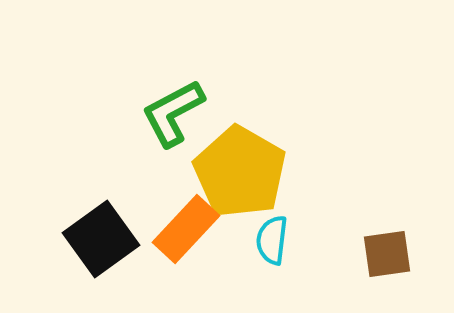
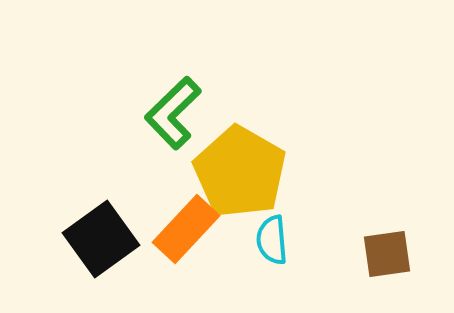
green L-shape: rotated 16 degrees counterclockwise
cyan semicircle: rotated 12 degrees counterclockwise
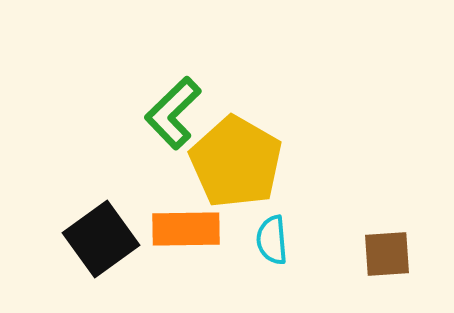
yellow pentagon: moved 4 px left, 10 px up
orange rectangle: rotated 46 degrees clockwise
brown square: rotated 4 degrees clockwise
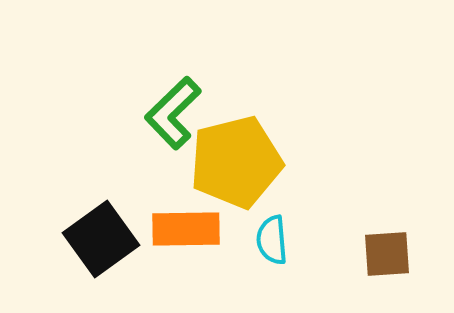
yellow pentagon: rotated 28 degrees clockwise
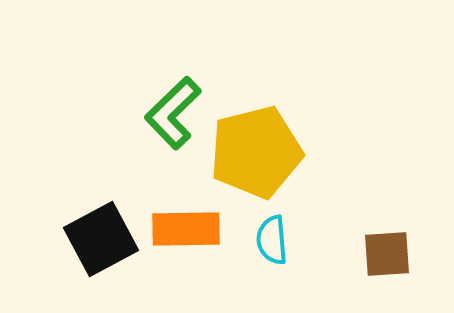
yellow pentagon: moved 20 px right, 10 px up
black square: rotated 8 degrees clockwise
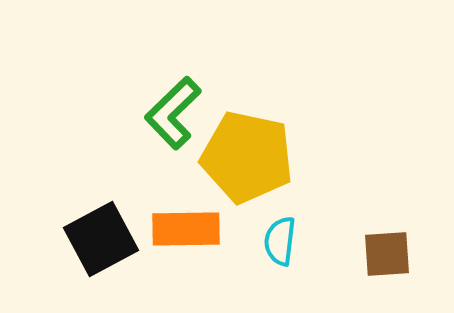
yellow pentagon: moved 9 px left, 5 px down; rotated 26 degrees clockwise
cyan semicircle: moved 8 px right, 1 px down; rotated 12 degrees clockwise
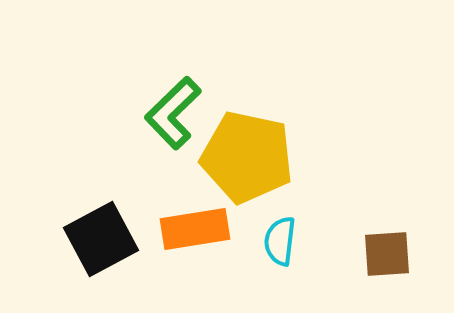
orange rectangle: moved 9 px right; rotated 8 degrees counterclockwise
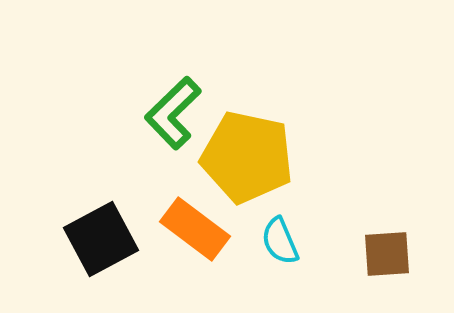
orange rectangle: rotated 46 degrees clockwise
cyan semicircle: rotated 30 degrees counterclockwise
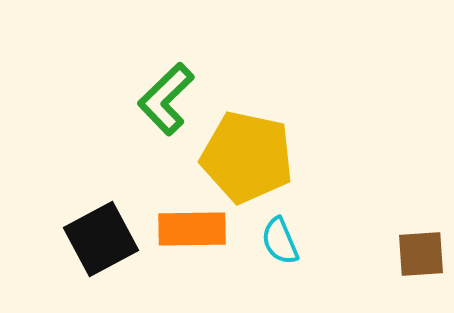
green L-shape: moved 7 px left, 14 px up
orange rectangle: moved 3 px left; rotated 38 degrees counterclockwise
brown square: moved 34 px right
